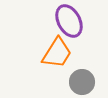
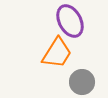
purple ellipse: moved 1 px right
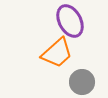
orange trapezoid: rotated 16 degrees clockwise
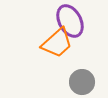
orange trapezoid: moved 10 px up
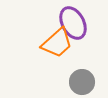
purple ellipse: moved 3 px right, 2 px down
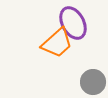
gray circle: moved 11 px right
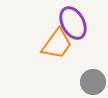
orange trapezoid: moved 1 px down; rotated 12 degrees counterclockwise
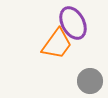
gray circle: moved 3 px left, 1 px up
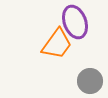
purple ellipse: moved 2 px right, 1 px up; rotated 8 degrees clockwise
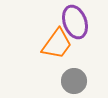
gray circle: moved 16 px left
